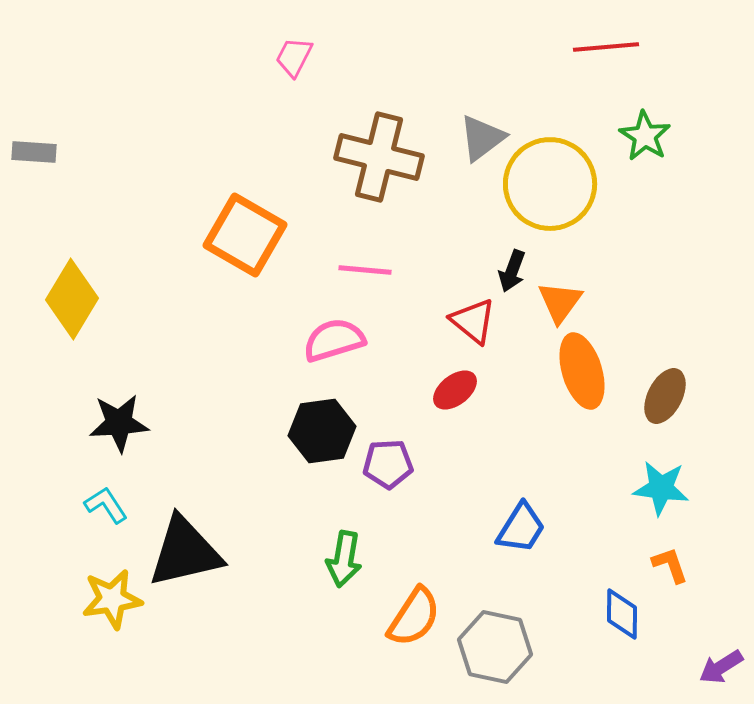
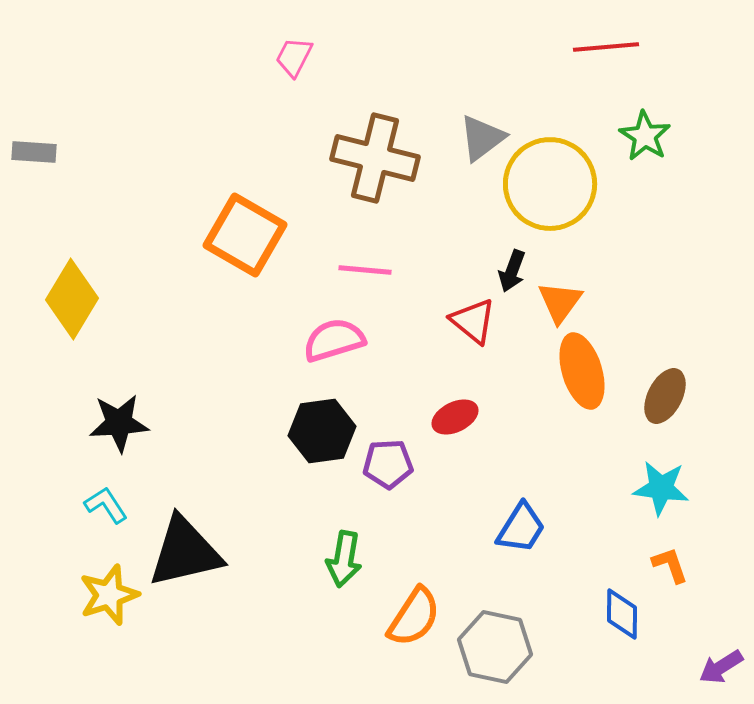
brown cross: moved 4 px left, 1 px down
red ellipse: moved 27 px down; rotated 12 degrees clockwise
yellow star: moved 3 px left, 4 px up; rotated 10 degrees counterclockwise
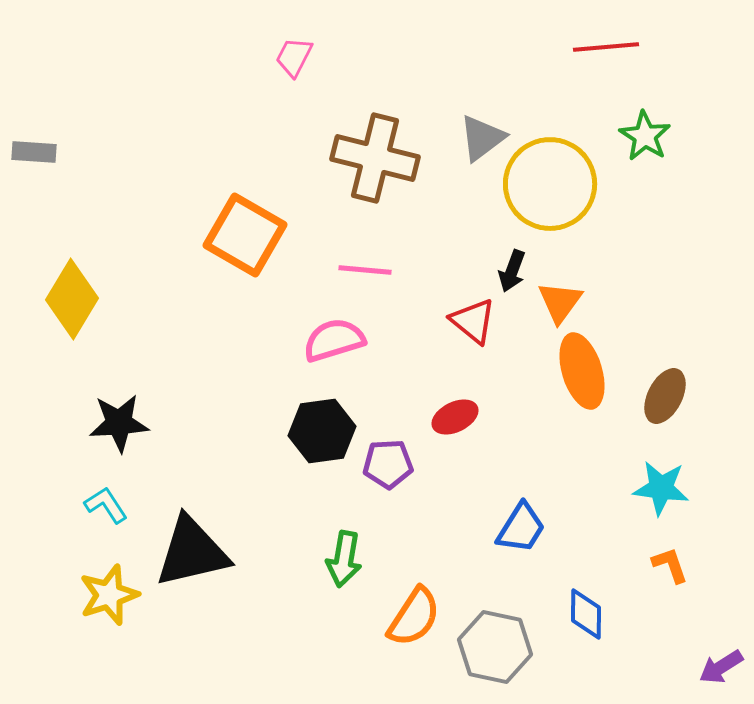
black triangle: moved 7 px right
blue diamond: moved 36 px left
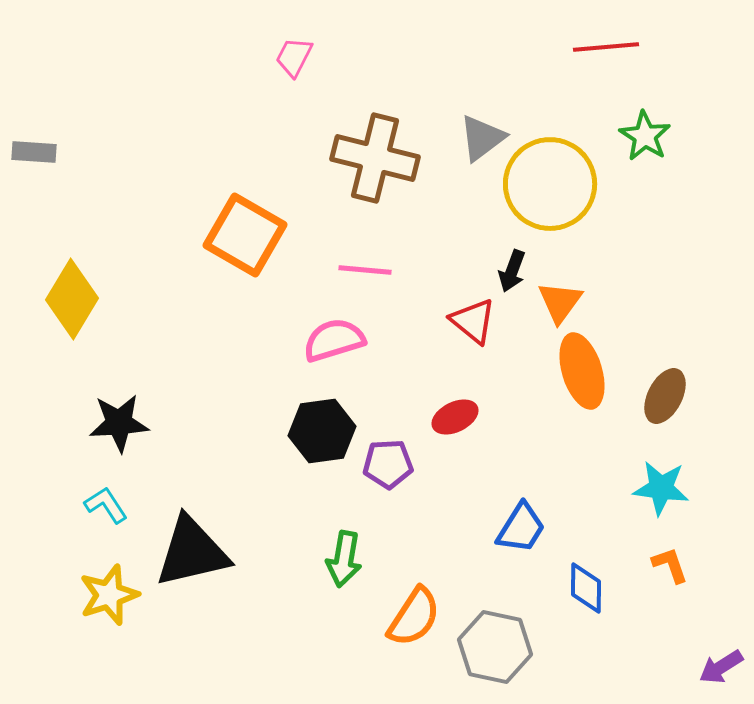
blue diamond: moved 26 px up
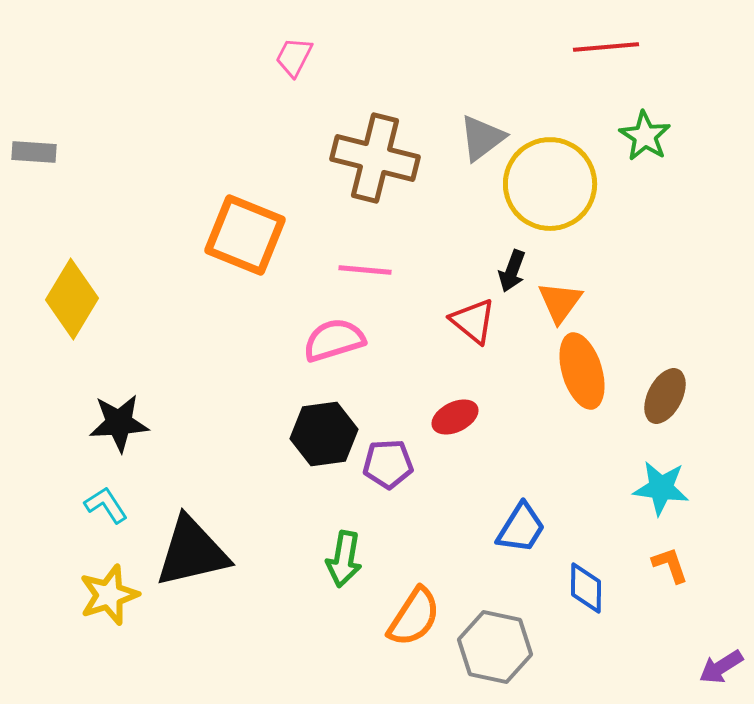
orange square: rotated 8 degrees counterclockwise
black hexagon: moved 2 px right, 3 px down
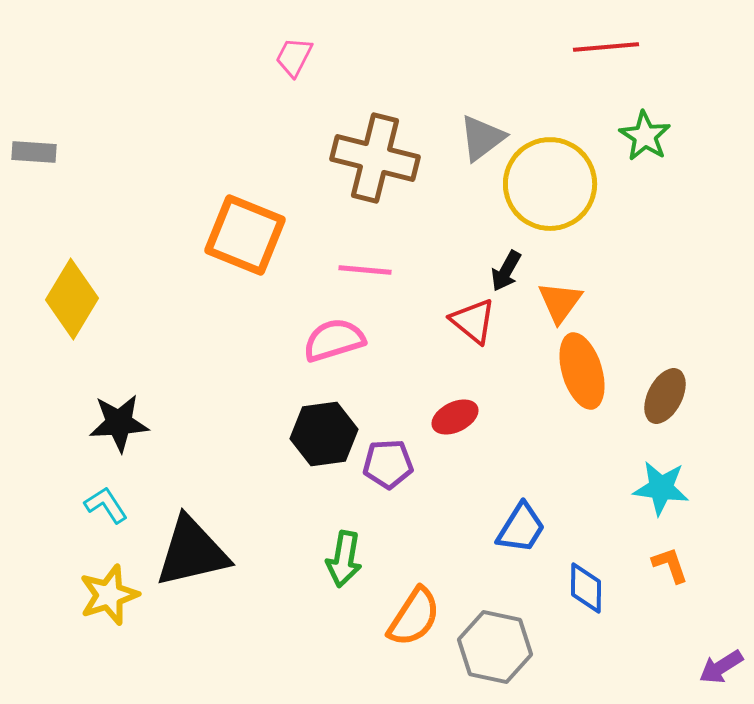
black arrow: moved 6 px left; rotated 9 degrees clockwise
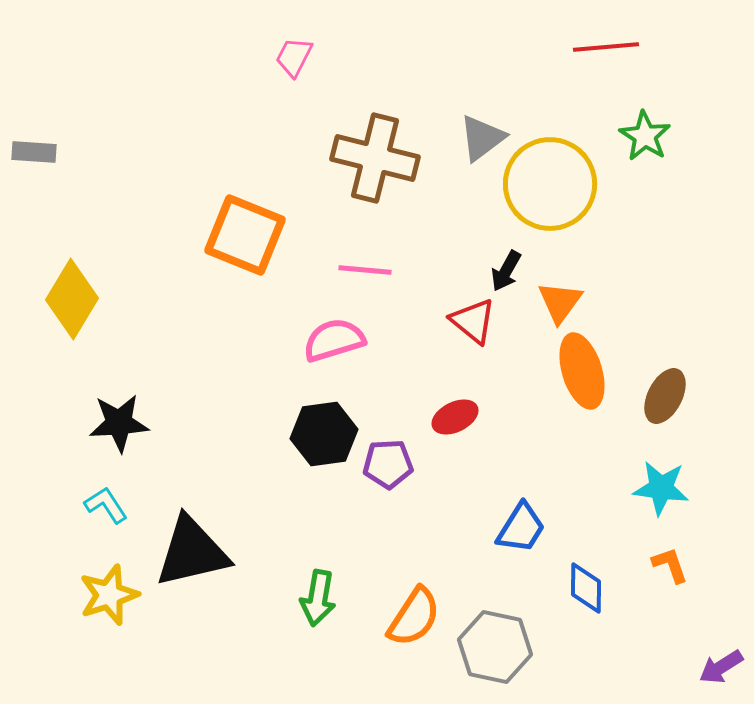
green arrow: moved 26 px left, 39 px down
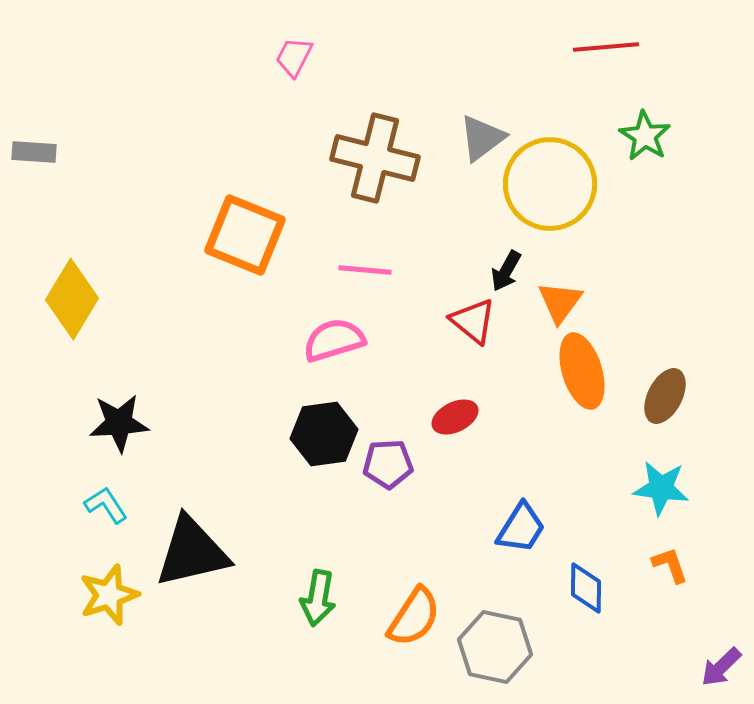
purple arrow: rotated 12 degrees counterclockwise
